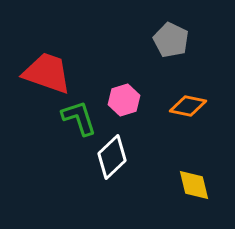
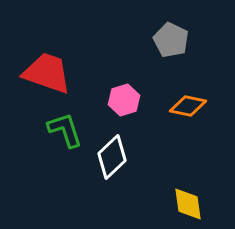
green L-shape: moved 14 px left, 12 px down
yellow diamond: moved 6 px left, 19 px down; rotated 6 degrees clockwise
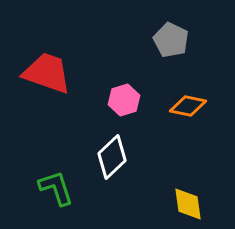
green L-shape: moved 9 px left, 58 px down
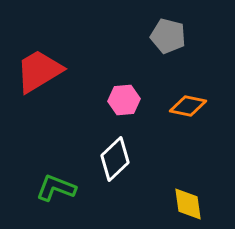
gray pentagon: moved 3 px left, 4 px up; rotated 12 degrees counterclockwise
red trapezoid: moved 8 px left, 2 px up; rotated 50 degrees counterclockwise
pink hexagon: rotated 12 degrees clockwise
white diamond: moved 3 px right, 2 px down
green L-shape: rotated 51 degrees counterclockwise
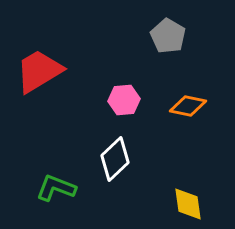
gray pentagon: rotated 16 degrees clockwise
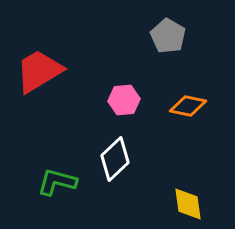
green L-shape: moved 1 px right, 6 px up; rotated 6 degrees counterclockwise
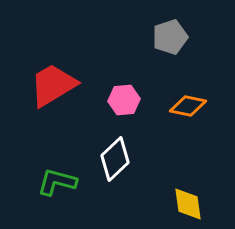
gray pentagon: moved 2 px right, 1 px down; rotated 24 degrees clockwise
red trapezoid: moved 14 px right, 14 px down
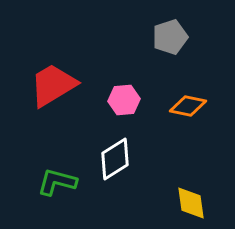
white diamond: rotated 12 degrees clockwise
yellow diamond: moved 3 px right, 1 px up
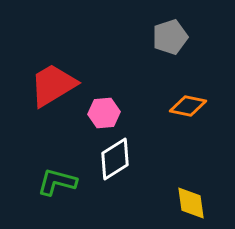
pink hexagon: moved 20 px left, 13 px down
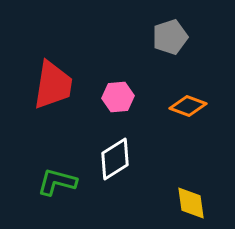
red trapezoid: rotated 130 degrees clockwise
orange diamond: rotated 9 degrees clockwise
pink hexagon: moved 14 px right, 16 px up
